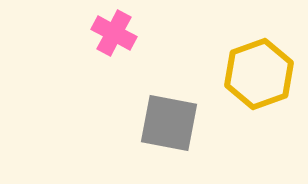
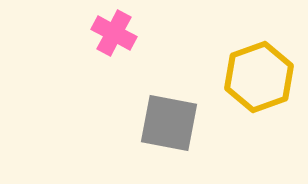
yellow hexagon: moved 3 px down
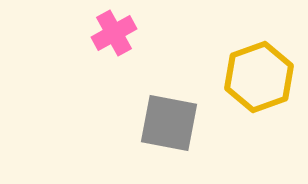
pink cross: rotated 33 degrees clockwise
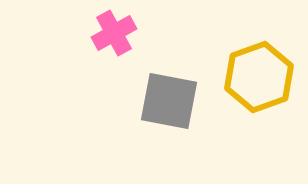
gray square: moved 22 px up
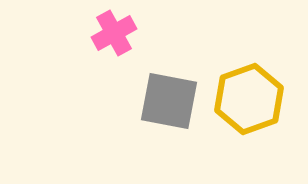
yellow hexagon: moved 10 px left, 22 px down
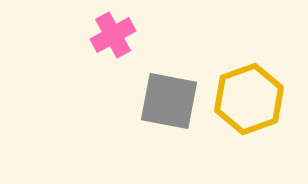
pink cross: moved 1 px left, 2 px down
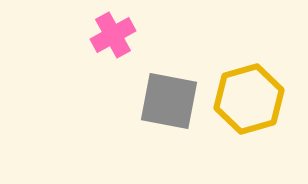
yellow hexagon: rotated 4 degrees clockwise
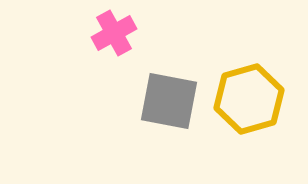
pink cross: moved 1 px right, 2 px up
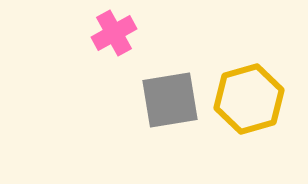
gray square: moved 1 px right, 1 px up; rotated 20 degrees counterclockwise
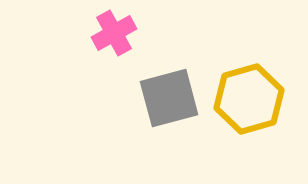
gray square: moved 1 px left, 2 px up; rotated 6 degrees counterclockwise
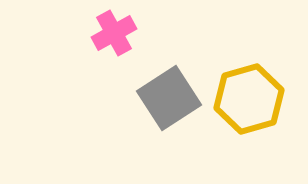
gray square: rotated 18 degrees counterclockwise
